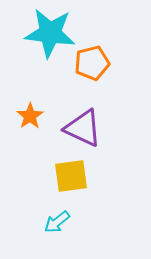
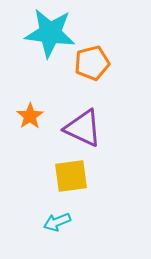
cyan arrow: rotated 16 degrees clockwise
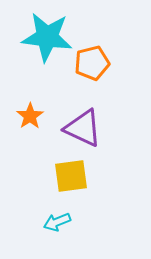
cyan star: moved 3 px left, 4 px down
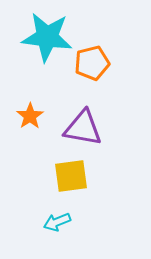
purple triangle: rotated 15 degrees counterclockwise
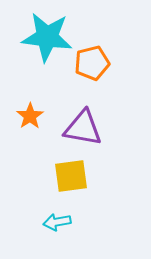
cyan arrow: rotated 12 degrees clockwise
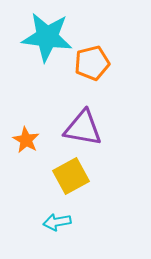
orange star: moved 4 px left, 24 px down; rotated 8 degrees counterclockwise
yellow square: rotated 21 degrees counterclockwise
